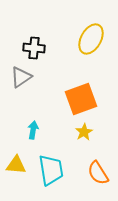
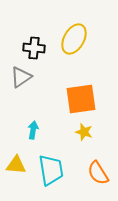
yellow ellipse: moved 17 px left
orange square: rotated 12 degrees clockwise
yellow star: rotated 24 degrees counterclockwise
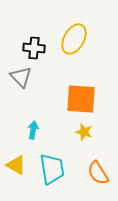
gray triangle: rotated 40 degrees counterclockwise
orange square: rotated 12 degrees clockwise
yellow triangle: rotated 25 degrees clockwise
cyan trapezoid: moved 1 px right, 1 px up
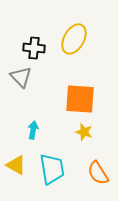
orange square: moved 1 px left
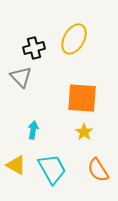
black cross: rotated 20 degrees counterclockwise
orange square: moved 2 px right, 1 px up
yellow star: rotated 18 degrees clockwise
cyan trapezoid: rotated 20 degrees counterclockwise
orange semicircle: moved 3 px up
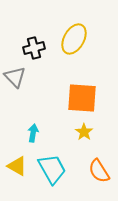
gray triangle: moved 6 px left
cyan arrow: moved 3 px down
yellow triangle: moved 1 px right, 1 px down
orange semicircle: moved 1 px right, 1 px down
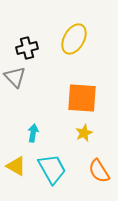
black cross: moved 7 px left
yellow star: moved 1 px down; rotated 12 degrees clockwise
yellow triangle: moved 1 px left
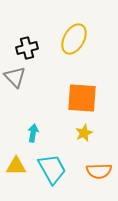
yellow triangle: rotated 30 degrees counterclockwise
orange semicircle: rotated 60 degrees counterclockwise
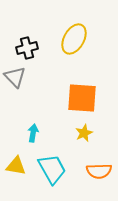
yellow triangle: rotated 10 degrees clockwise
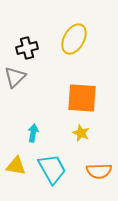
gray triangle: rotated 30 degrees clockwise
yellow star: moved 3 px left; rotated 24 degrees counterclockwise
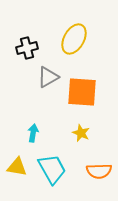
gray triangle: moved 33 px right; rotated 15 degrees clockwise
orange square: moved 6 px up
yellow triangle: moved 1 px right, 1 px down
